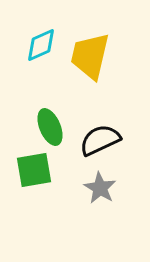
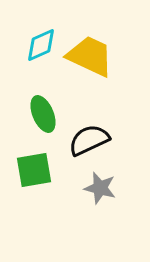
yellow trapezoid: rotated 102 degrees clockwise
green ellipse: moved 7 px left, 13 px up
black semicircle: moved 11 px left
gray star: rotated 16 degrees counterclockwise
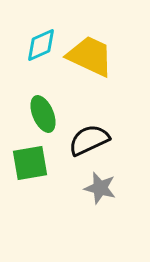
green square: moved 4 px left, 7 px up
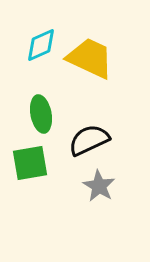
yellow trapezoid: moved 2 px down
green ellipse: moved 2 px left; rotated 12 degrees clockwise
gray star: moved 1 px left, 2 px up; rotated 16 degrees clockwise
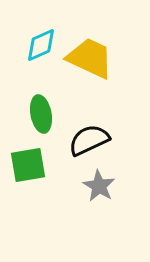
green square: moved 2 px left, 2 px down
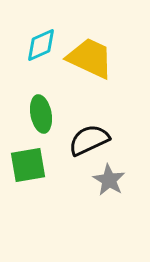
gray star: moved 10 px right, 6 px up
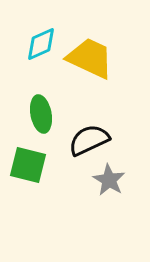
cyan diamond: moved 1 px up
green square: rotated 24 degrees clockwise
